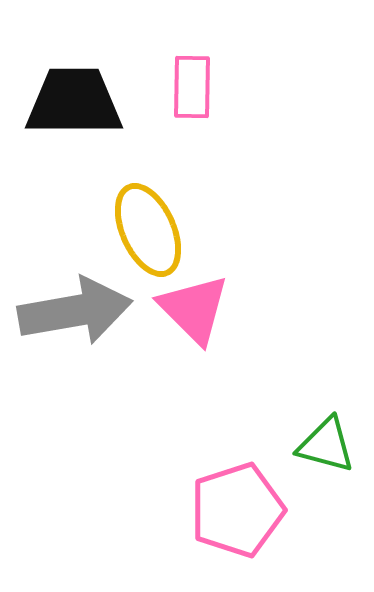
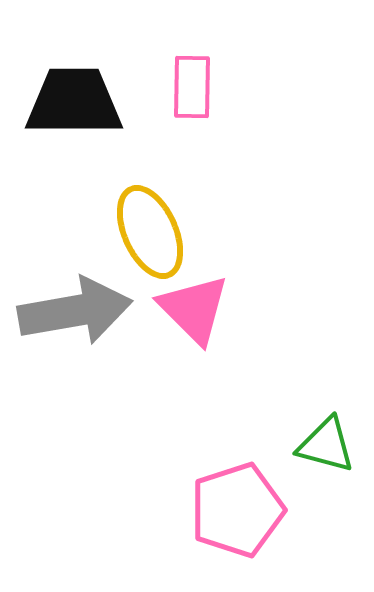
yellow ellipse: moved 2 px right, 2 px down
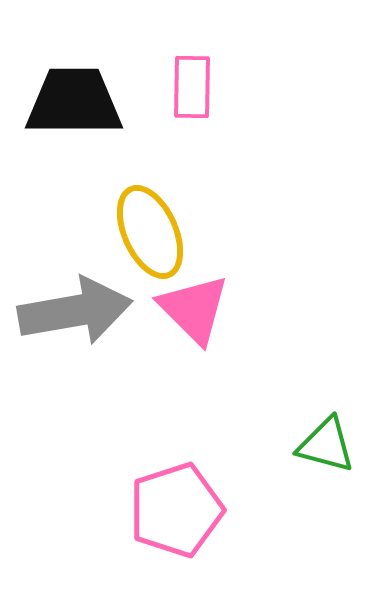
pink pentagon: moved 61 px left
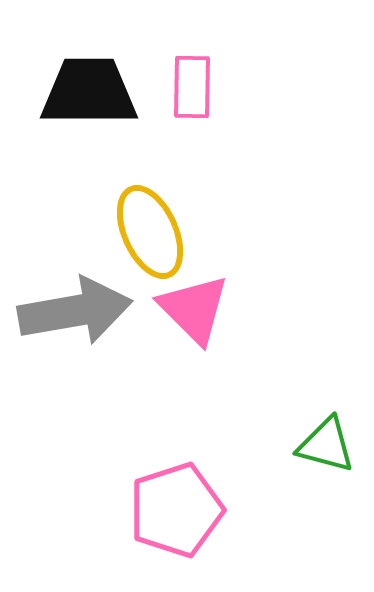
black trapezoid: moved 15 px right, 10 px up
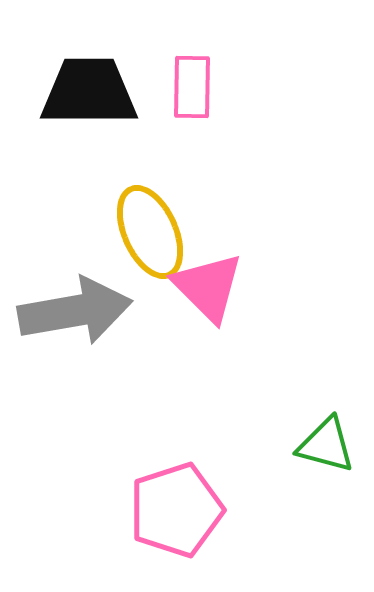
pink triangle: moved 14 px right, 22 px up
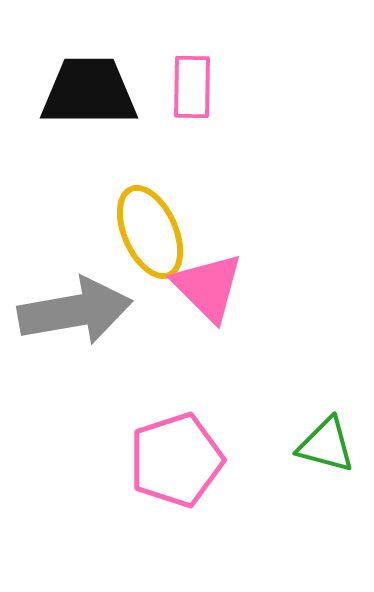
pink pentagon: moved 50 px up
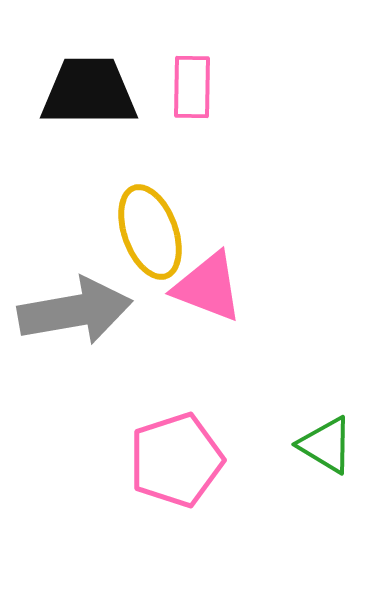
yellow ellipse: rotated 4 degrees clockwise
pink triangle: rotated 24 degrees counterclockwise
green triangle: rotated 16 degrees clockwise
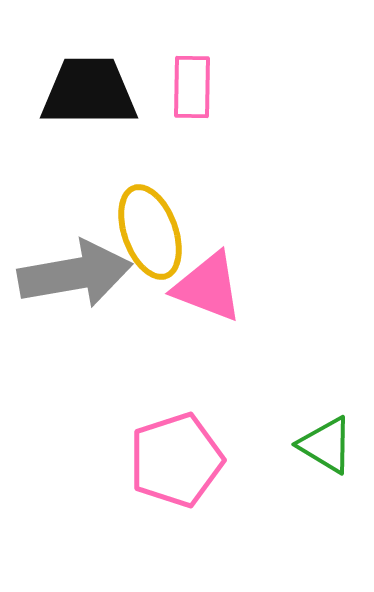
gray arrow: moved 37 px up
